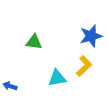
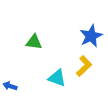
blue star: rotated 10 degrees counterclockwise
cyan triangle: rotated 30 degrees clockwise
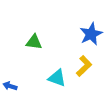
blue star: moved 2 px up
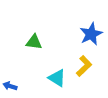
cyan triangle: rotated 12 degrees clockwise
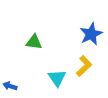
cyan triangle: rotated 24 degrees clockwise
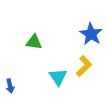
blue star: rotated 15 degrees counterclockwise
cyan triangle: moved 1 px right, 1 px up
blue arrow: rotated 120 degrees counterclockwise
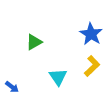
green triangle: rotated 36 degrees counterclockwise
yellow L-shape: moved 8 px right
blue arrow: moved 2 px right, 1 px down; rotated 40 degrees counterclockwise
